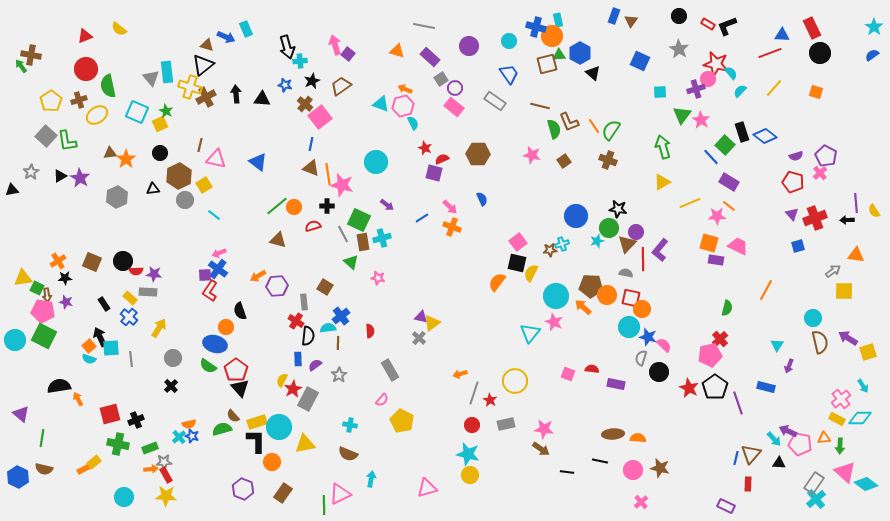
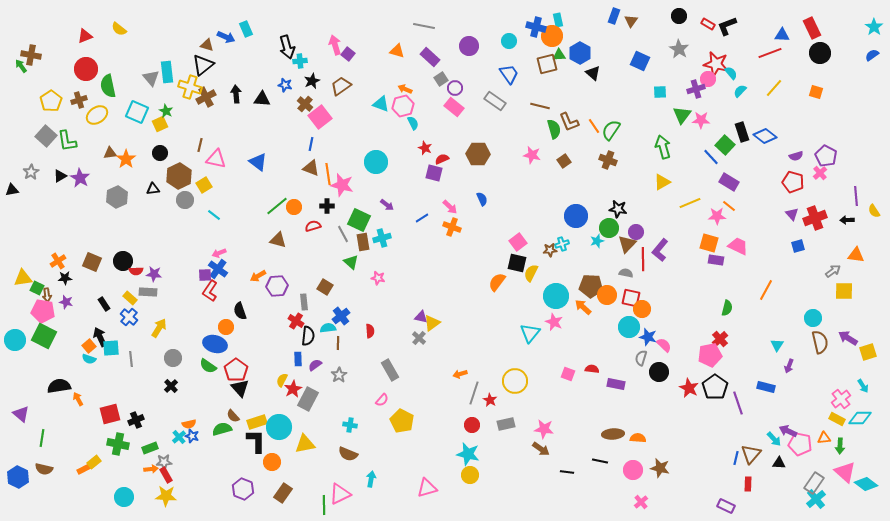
pink star at (701, 120): rotated 30 degrees counterclockwise
purple line at (856, 203): moved 7 px up
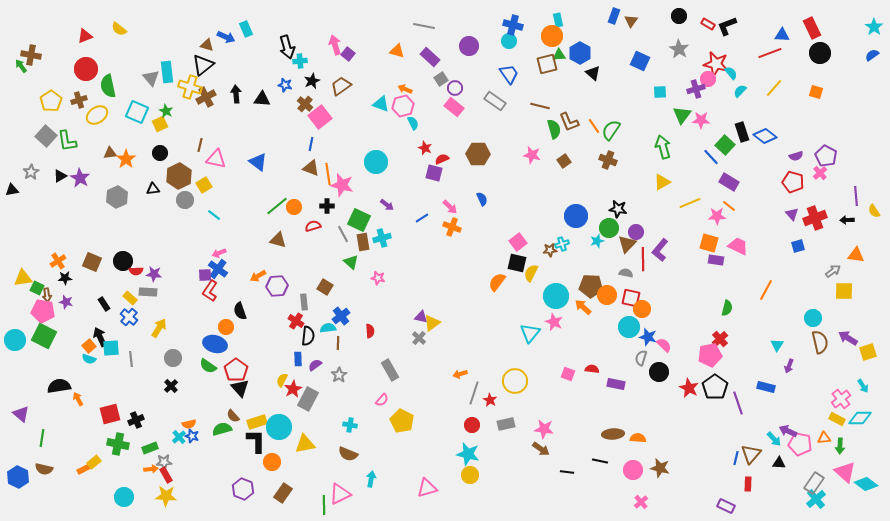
blue cross at (536, 27): moved 23 px left, 2 px up
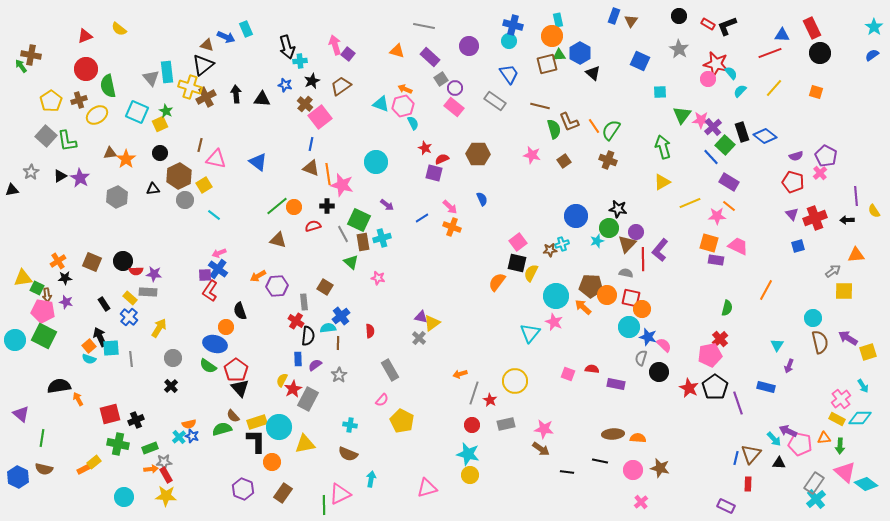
purple cross at (696, 89): moved 17 px right, 38 px down; rotated 24 degrees counterclockwise
orange triangle at (856, 255): rotated 12 degrees counterclockwise
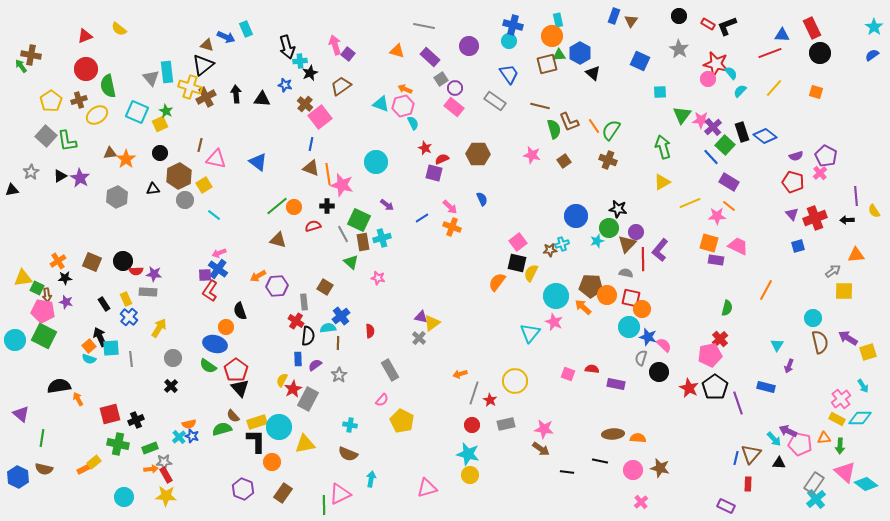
black star at (312, 81): moved 2 px left, 8 px up
yellow rectangle at (130, 298): moved 4 px left, 1 px down; rotated 24 degrees clockwise
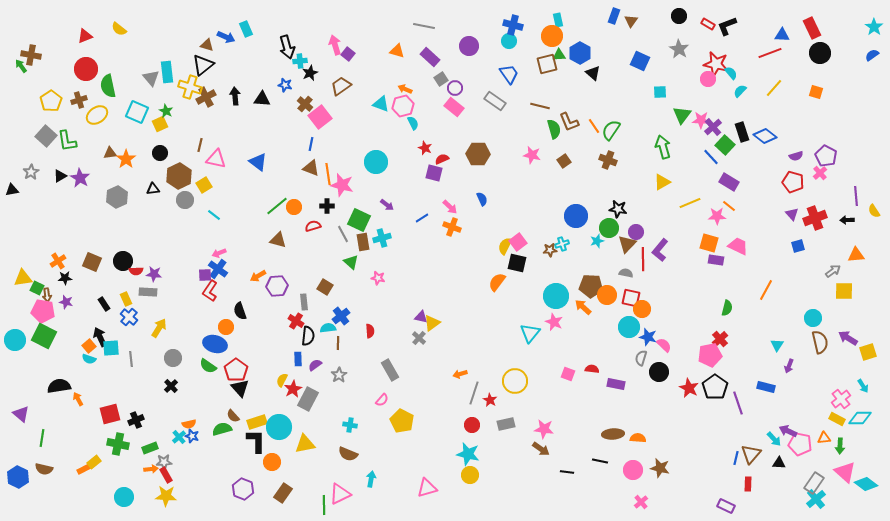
black arrow at (236, 94): moved 1 px left, 2 px down
yellow semicircle at (531, 273): moved 26 px left, 27 px up
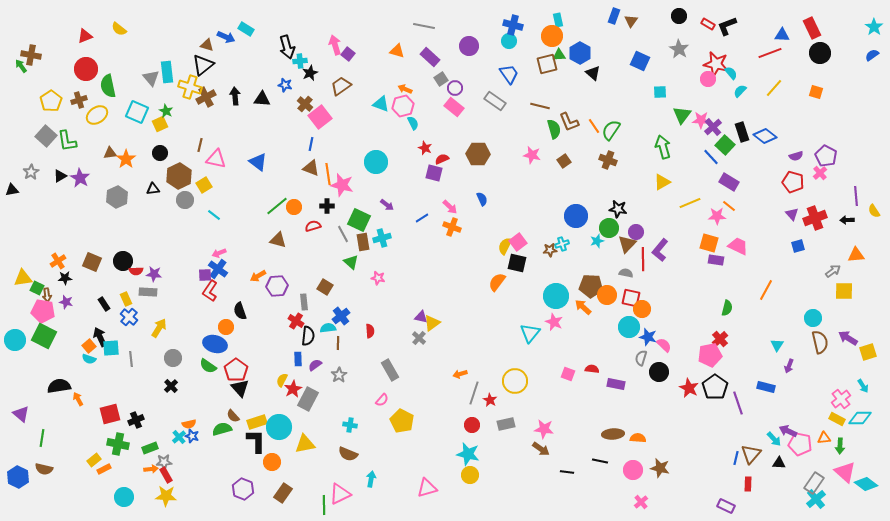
cyan rectangle at (246, 29): rotated 35 degrees counterclockwise
yellow rectangle at (94, 462): moved 2 px up
orange rectangle at (84, 469): moved 20 px right
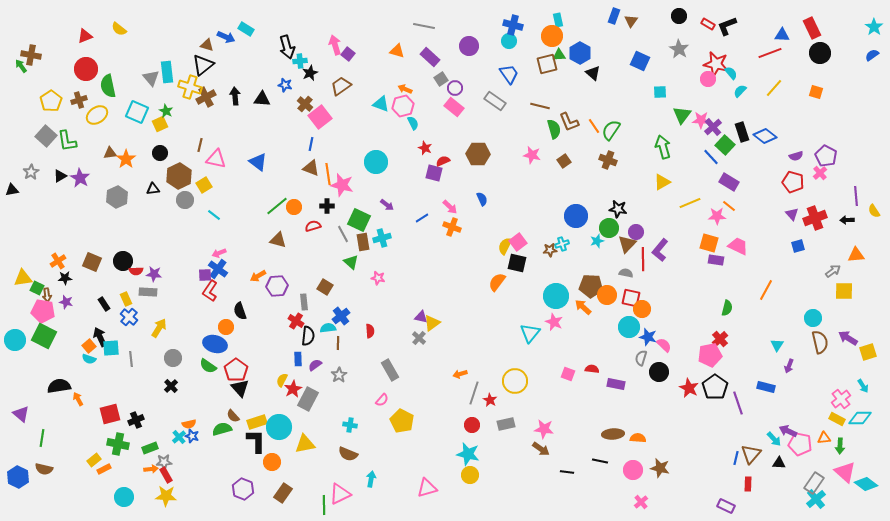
red semicircle at (442, 159): moved 1 px right, 2 px down
